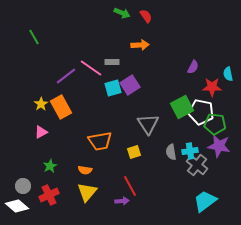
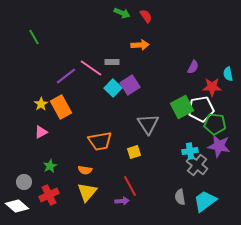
cyan square: rotated 30 degrees counterclockwise
white pentagon: moved 3 px up; rotated 20 degrees counterclockwise
gray semicircle: moved 9 px right, 45 px down
gray circle: moved 1 px right, 4 px up
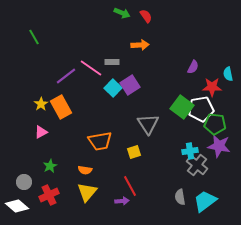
green square: rotated 25 degrees counterclockwise
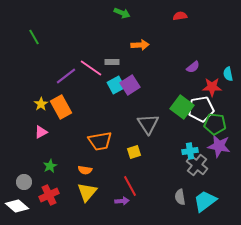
red semicircle: moved 34 px right; rotated 64 degrees counterclockwise
purple semicircle: rotated 24 degrees clockwise
cyan square: moved 3 px right, 3 px up; rotated 18 degrees clockwise
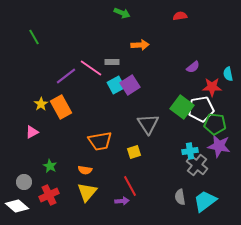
pink triangle: moved 9 px left
green star: rotated 16 degrees counterclockwise
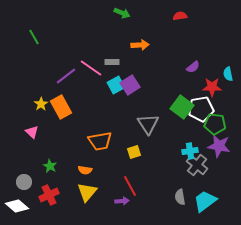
pink triangle: rotated 48 degrees counterclockwise
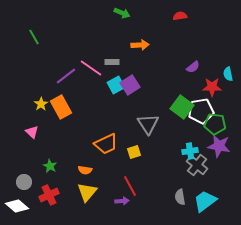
white pentagon: moved 2 px down
orange trapezoid: moved 6 px right, 3 px down; rotated 15 degrees counterclockwise
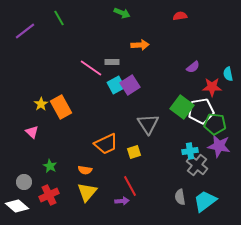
green line: moved 25 px right, 19 px up
purple line: moved 41 px left, 45 px up
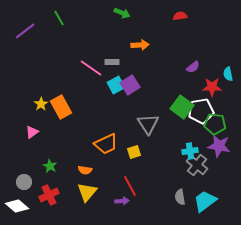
pink triangle: rotated 40 degrees clockwise
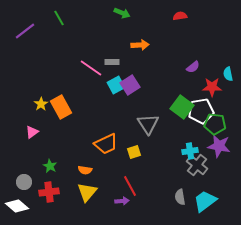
red cross: moved 3 px up; rotated 18 degrees clockwise
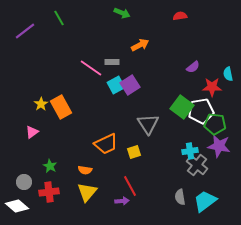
orange arrow: rotated 24 degrees counterclockwise
